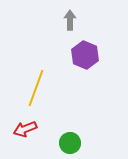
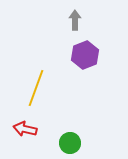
gray arrow: moved 5 px right
purple hexagon: rotated 16 degrees clockwise
red arrow: rotated 35 degrees clockwise
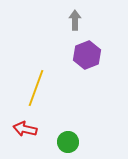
purple hexagon: moved 2 px right
green circle: moved 2 px left, 1 px up
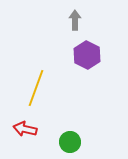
purple hexagon: rotated 12 degrees counterclockwise
green circle: moved 2 px right
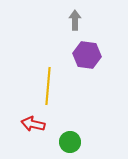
purple hexagon: rotated 20 degrees counterclockwise
yellow line: moved 12 px right, 2 px up; rotated 15 degrees counterclockwise
red arrow: moved 8 px right, 5 px up
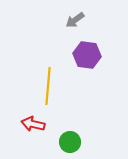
gray arrow: rotated 126 degrees counterclockwise
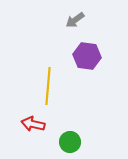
purple hexagon: moved 1 px down
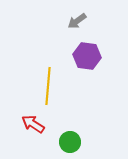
gray arrow: moved 2 px right, 1 px down
red arrow: rotated 20 degrees clockwise
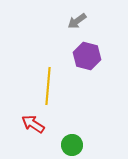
purple hexagon: rotated 8 degrees clockwise
green circle: moved 2 px right, 3 px down
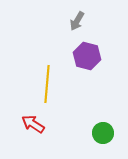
gray arrow: rotated 24 degrees counterclockwise
yellow line: moved 1 px left, 2 px up
green circle: moved 31 px right, 12 px up
